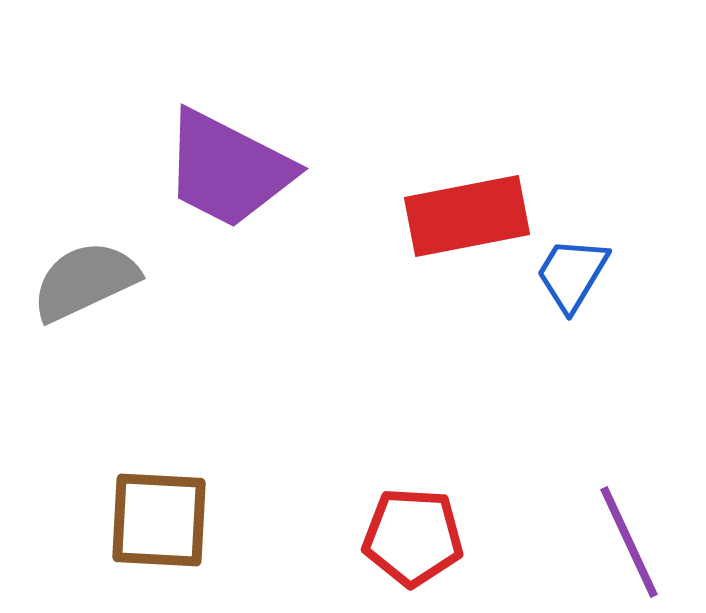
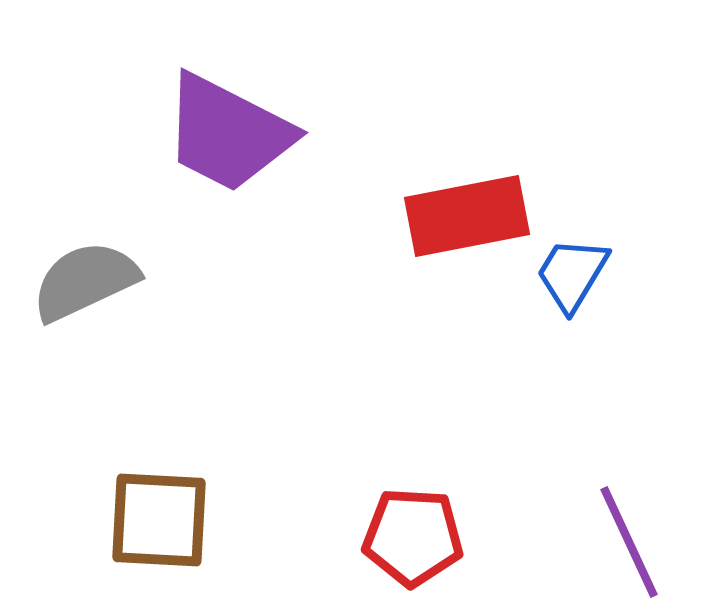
purple trapezoid: moved 36 px up
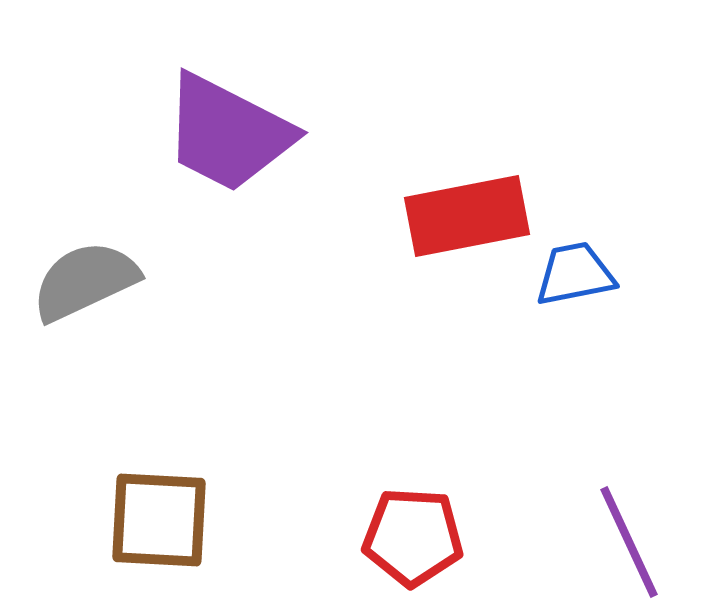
blue trapezoid: moved 3 px right; rotated 48 degrees clockwise
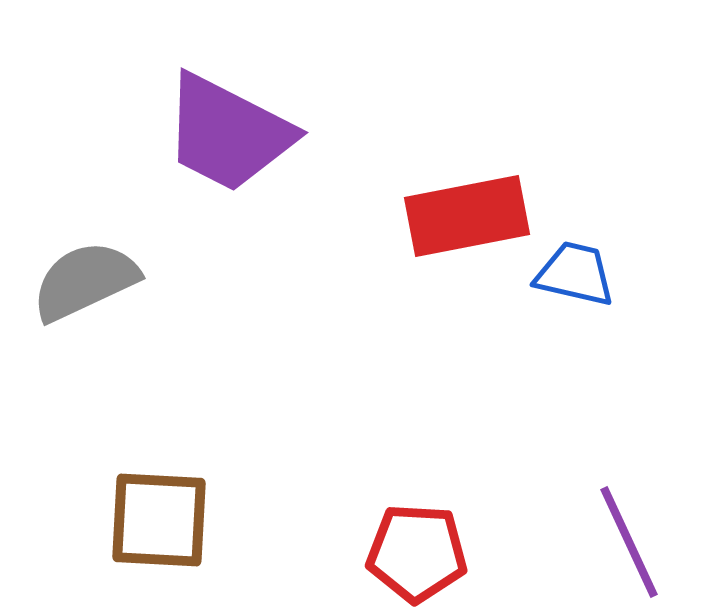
blue trapezoid: rotated 24 degrees clockwise
red pentagon: moved 4 px right, 16 px down
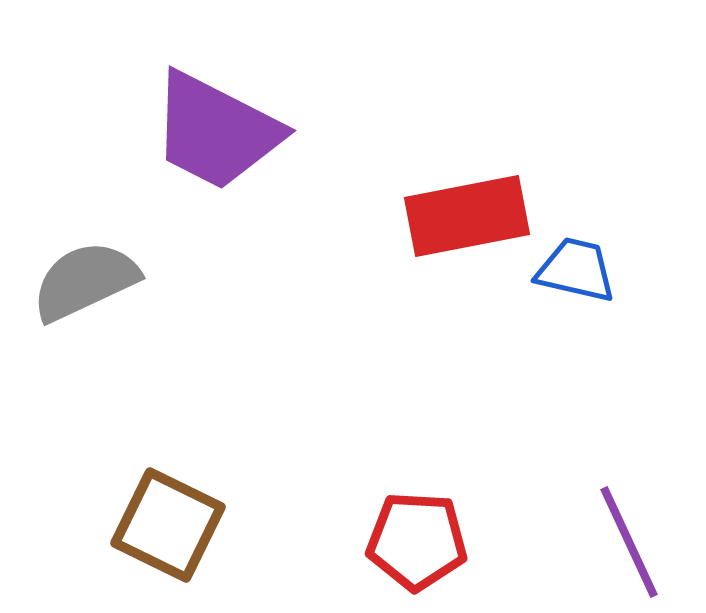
purple trapezoid: moved 12 px left, 2 px up
blue trapezoid: moved 1 px right, 4 px up
brown square: moved 9 px right, 5 px down; rotated 23 degrees clockwise
red pentagon: moved 12 px up
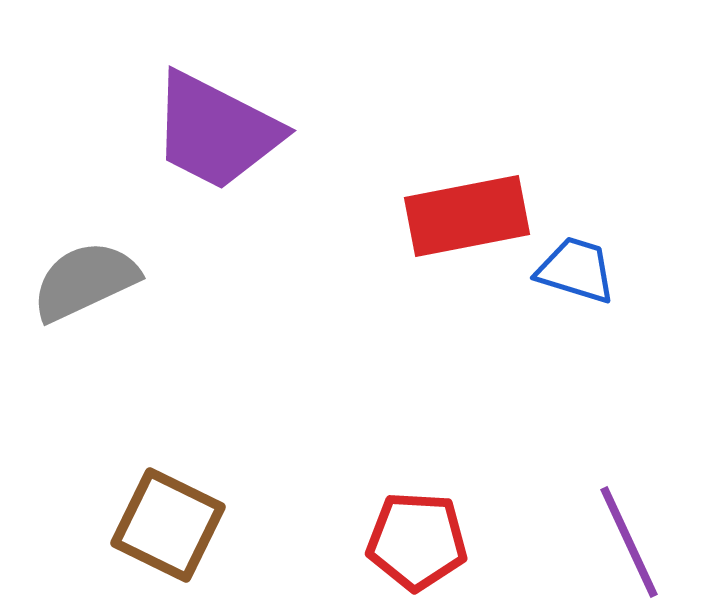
blue trapezoid: rotated 4 degrees clockwise
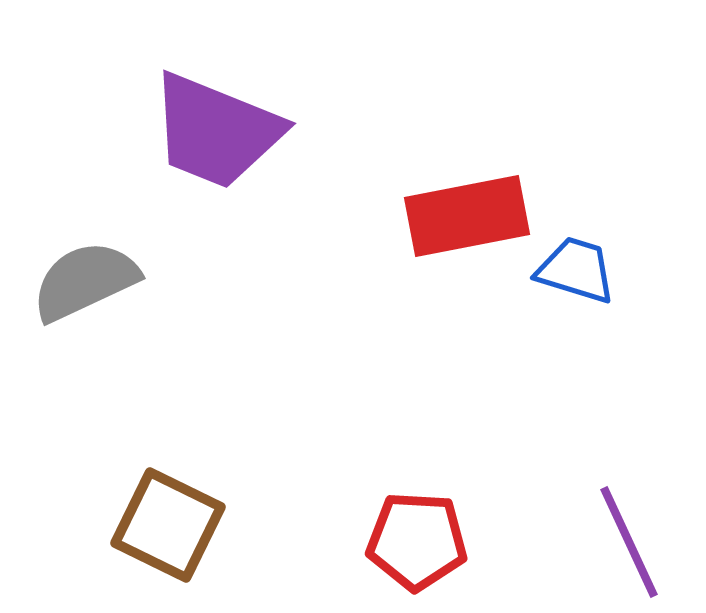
purple trapezoid: rotated 5 degrees counterclockwise
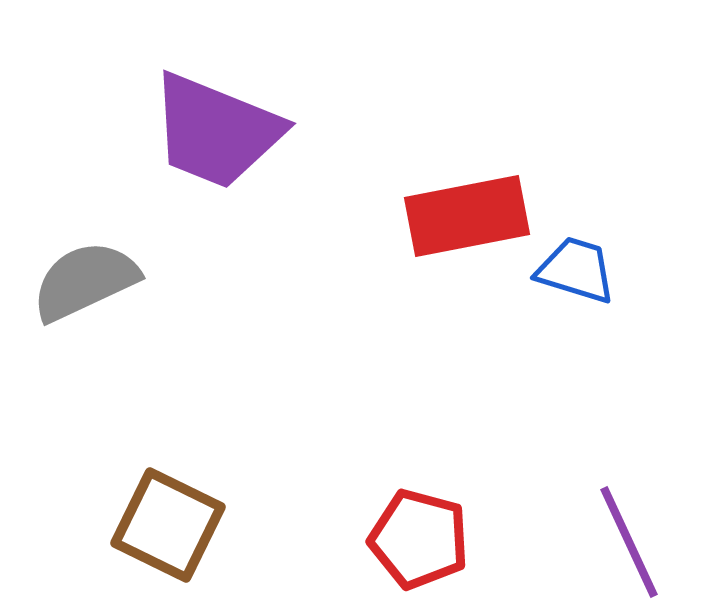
red pentagon: moved 2 px right, 2 px up; rotated 12 degrees clockwise
